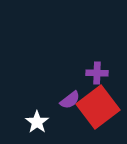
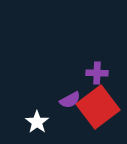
purple semicircle: rotated 10 degrees clockwise
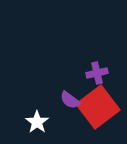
purple cross: rotated 15 degrees counterclockwise
purple semicircle: rotated 65 degrees clockwise
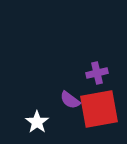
red square: moved 1 px right, 2 px down; rotated 27 degrees clockwise
